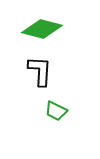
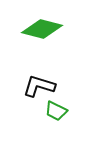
black L-shape: moved 1 px left, 15 px down; rotated 76 degrees counterclockwise
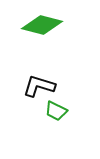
green diamond: moved 4 px up
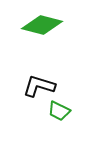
green trapezoid: moved 3 px right
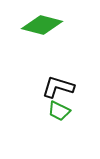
black L-shape: moved 19 px right, 1 px down
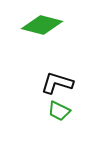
black L-shape: moved 1 px left, 4 px up
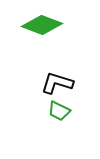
green diamond: rotated 6 degrees clockwise
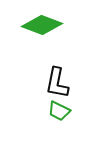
black L-shape: rotated 96 degrees counterclockwise
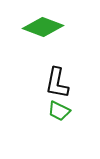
green diamond: moved 1 px right, 2 px down
